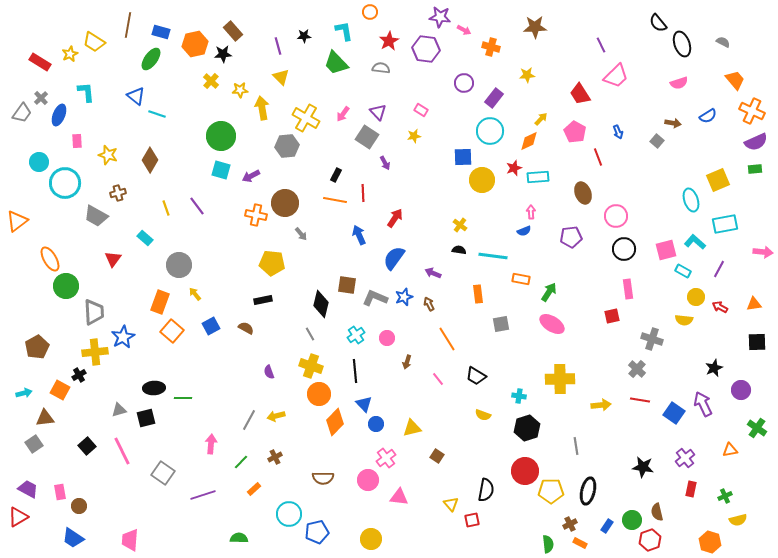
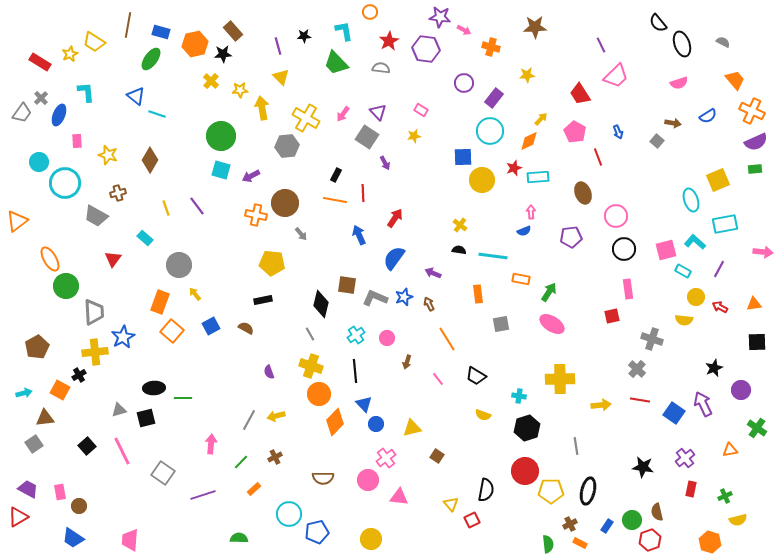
red square at (472, 520): rotated 14 degrees counterclockwise
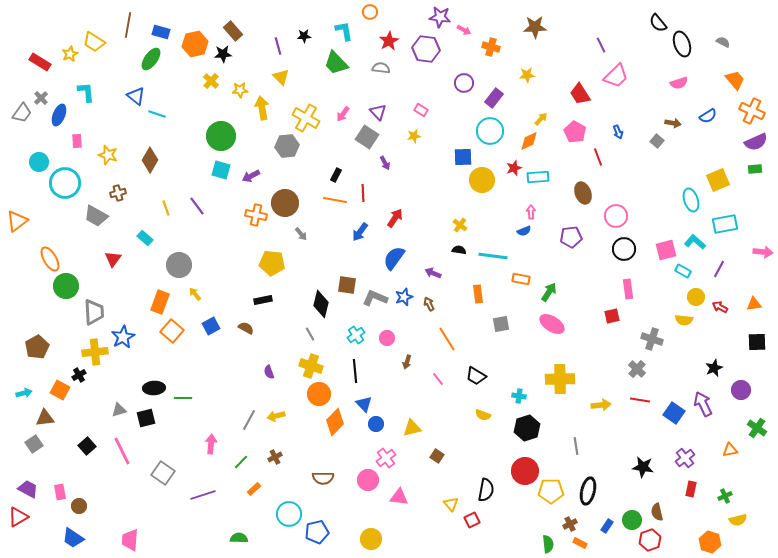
blue arrow at (359, 235): moved 1 px right, 3 px up; rotated 120 degrees counterclockwise
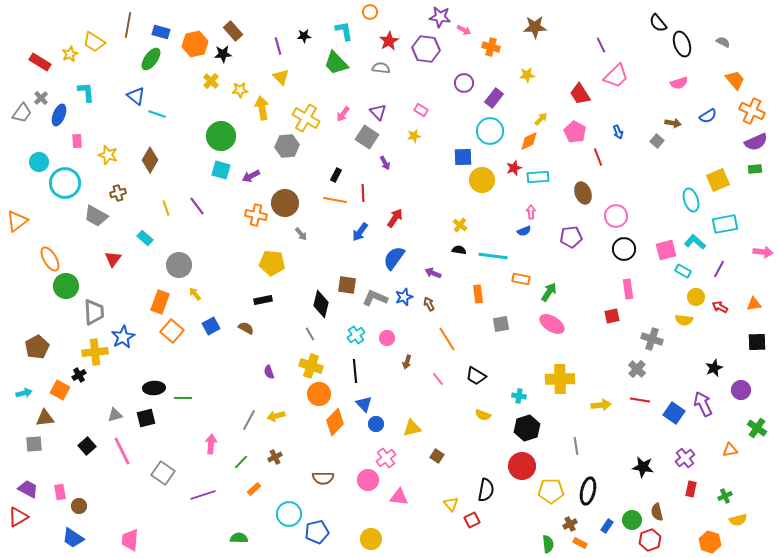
gray triangle at (119, 410): moved 4 px left, 5 px down
gray square at (34, 444): rotated 30 degrees clockwise
red circle at (525, 471): moved 3 px left, 5 px up
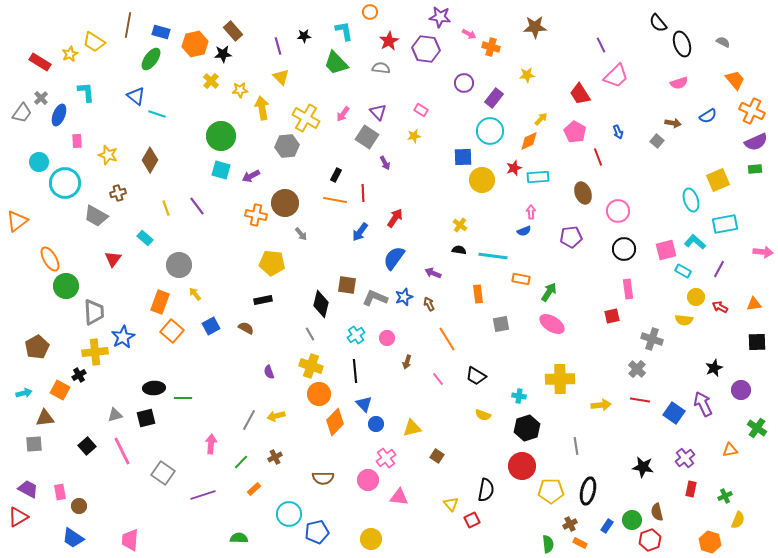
pink arrow at (464, 30): moved 5 px right, 4 px down
pink circle at (616, 216): moved 2 px right, 5 px up
yellow semicircle at (738, 520): rotated 54 degrees counterclockwise
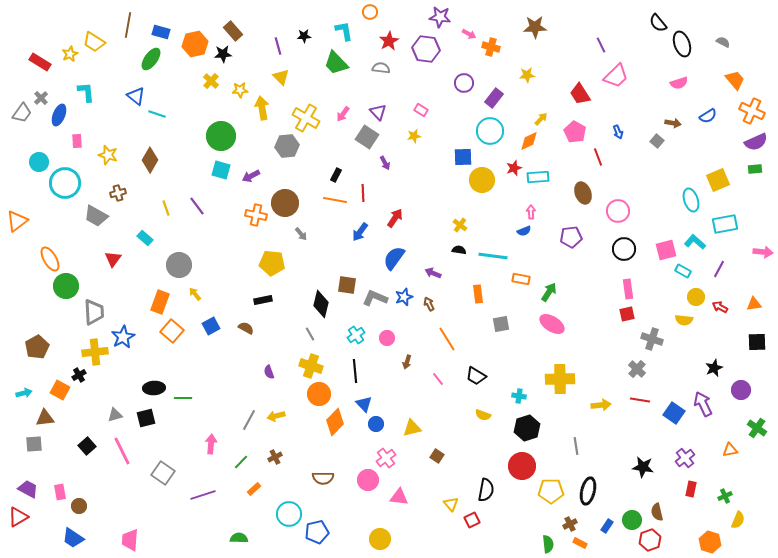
red square at (612, 316): moved 15 px right, 2 px up
yellow circle at (371, 539): moved 9 px right
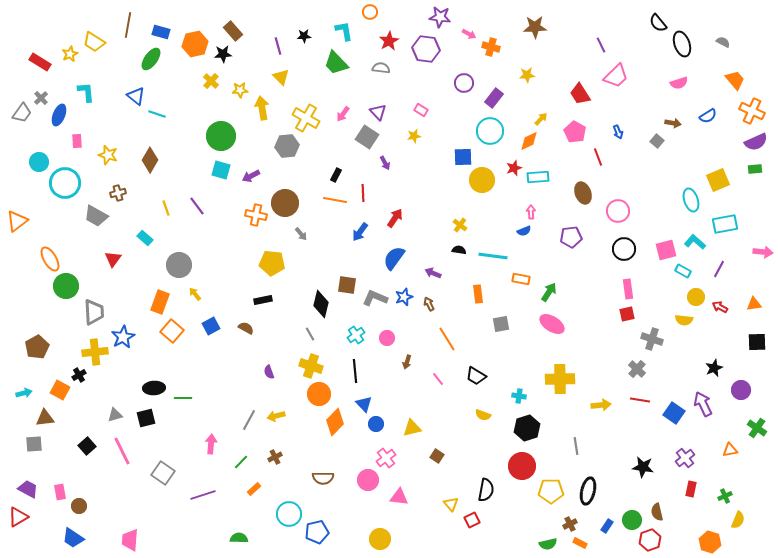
green semicircle at (548, 544): rotated 84 degrees clockwise
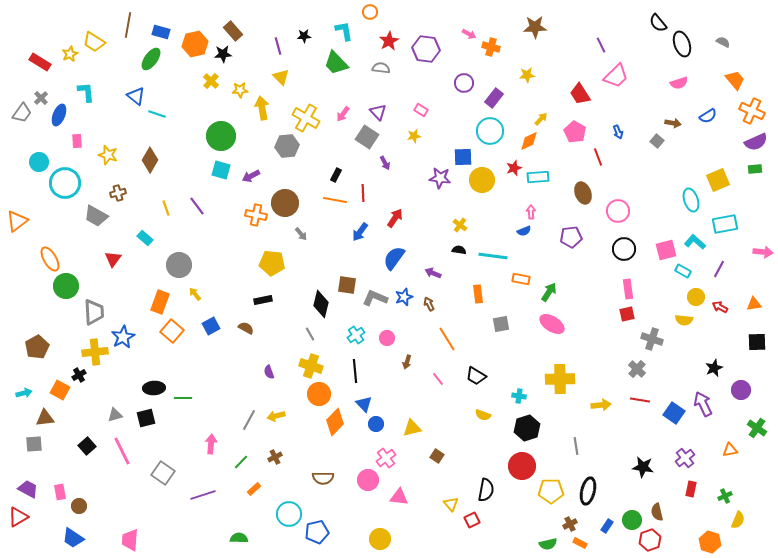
purple star at (440, 17): moved 161 px down
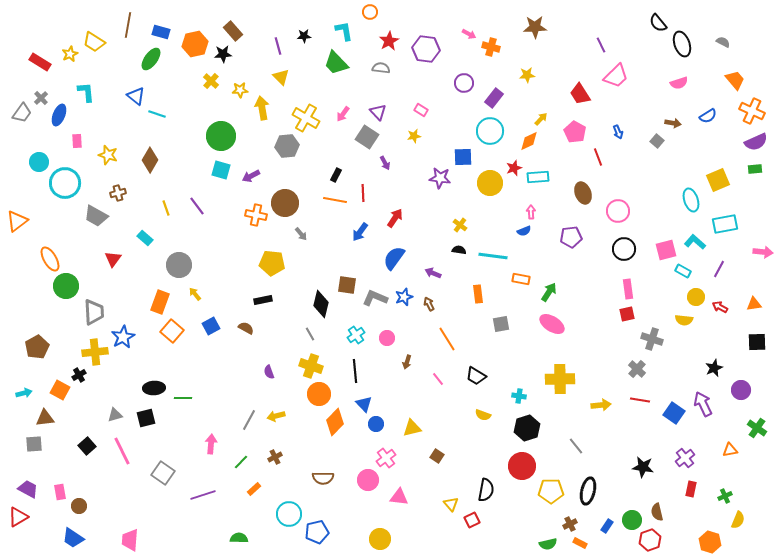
yellow circle at (482, 180): moved 8 px right, 3 px down
gray line at (576, 446): rotated 30 degrees counterclockwise
